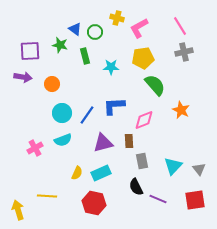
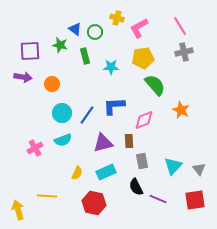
cyan rectangle: moved 5 px right, 1 px up
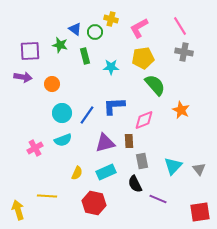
yellow cross: moved 6 px left, 1 px down
gray cross: rotated 24 degrees clockwise
purple triangle: moved 2 px right
black semicircle: moved 1 px left, 3 px up
red square: moved 5 px right, 12 px down
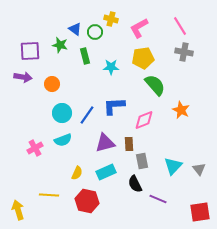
brown rectangle: moved 3 px down
yellow line: moved 2 px right, 1 px up
red hexagon: moved 7 px left, 2 px up
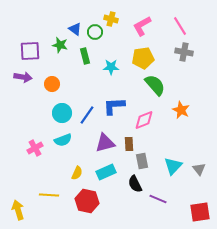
pink L-shape: moved 3 px right, 2 px up
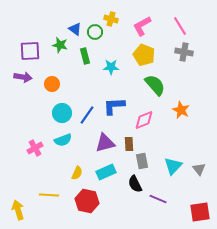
yellow pentagon: moved 1 px right, 3 px up; rotated 30 degrees clockwise
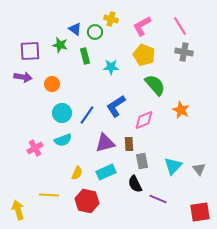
blue L-shape: moved 2 px right; rotated 30 degrees counterclockwise
